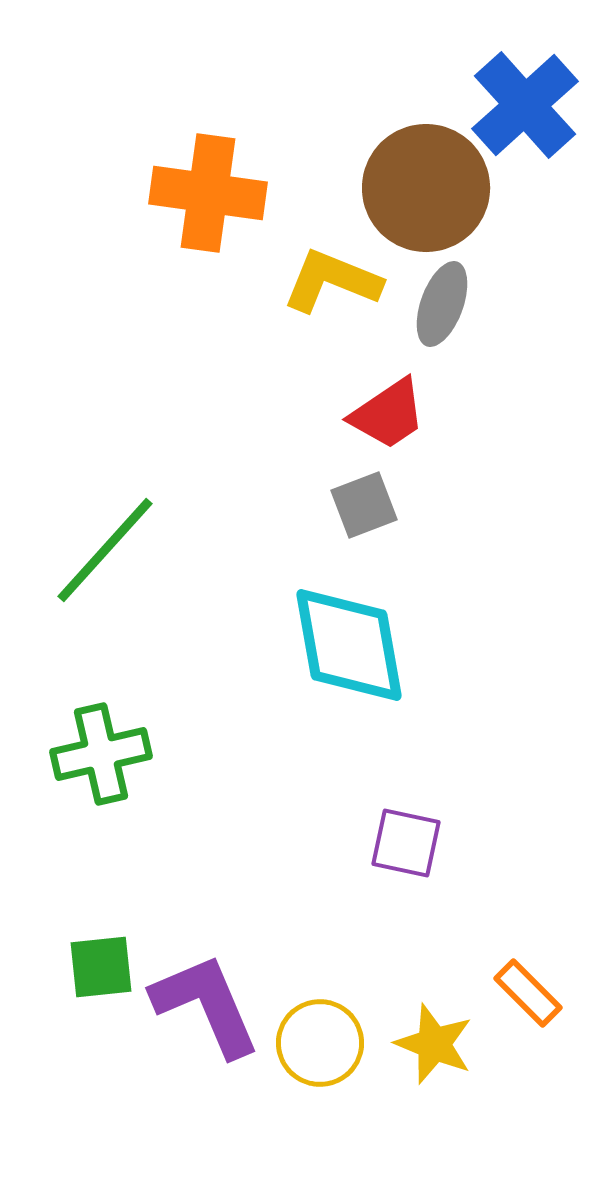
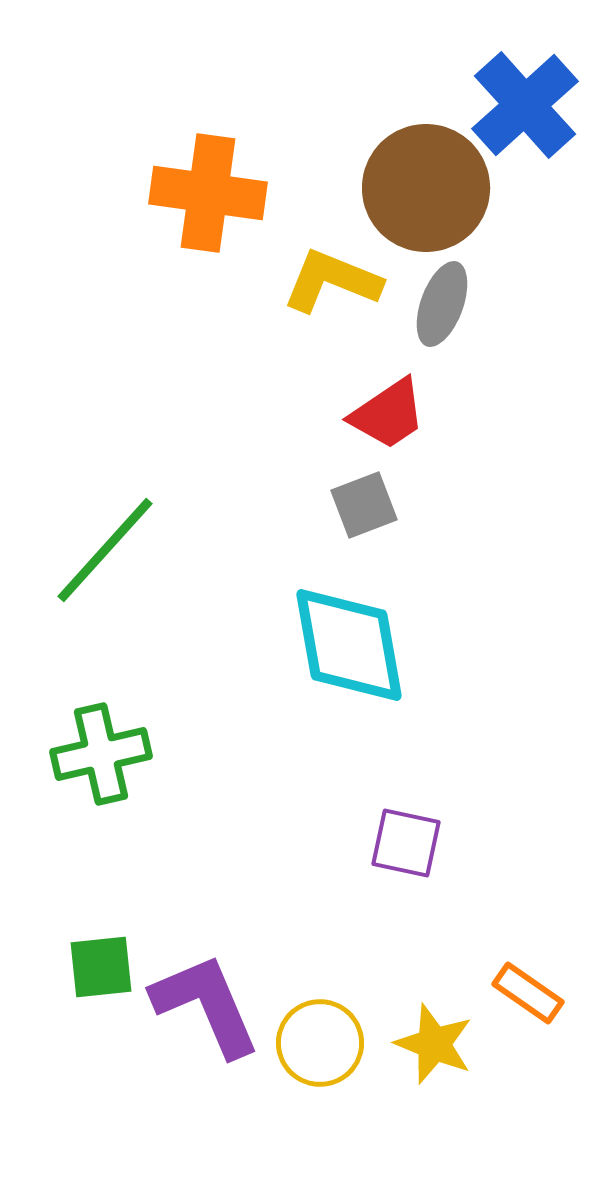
orange rectangle: rotated 10 degrees counterclockwise
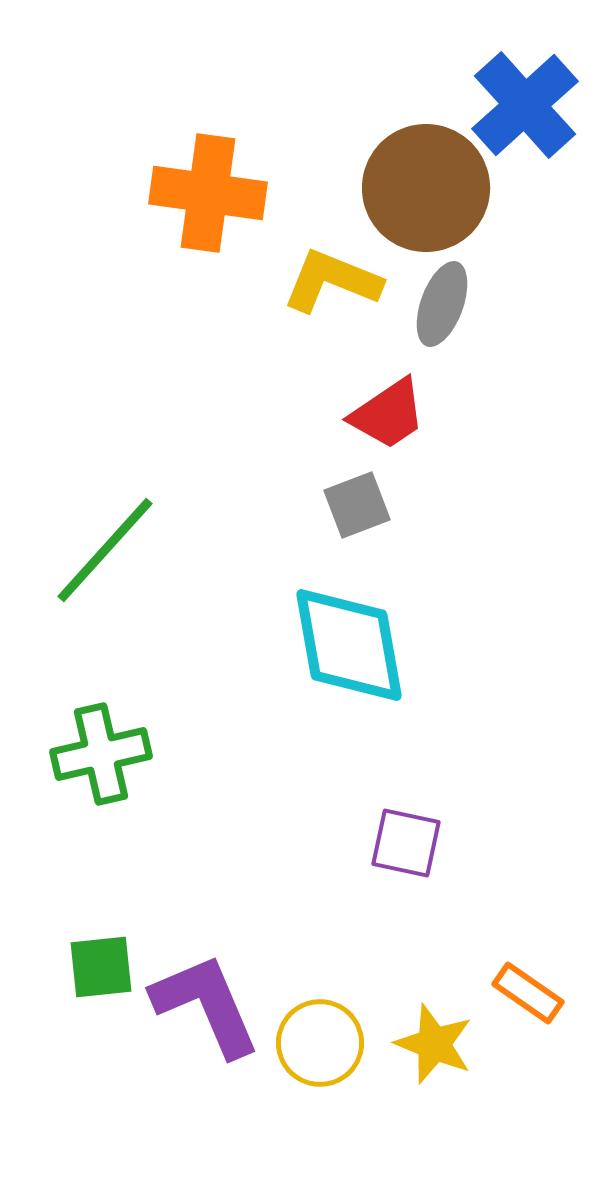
gray square: moved 7 px left
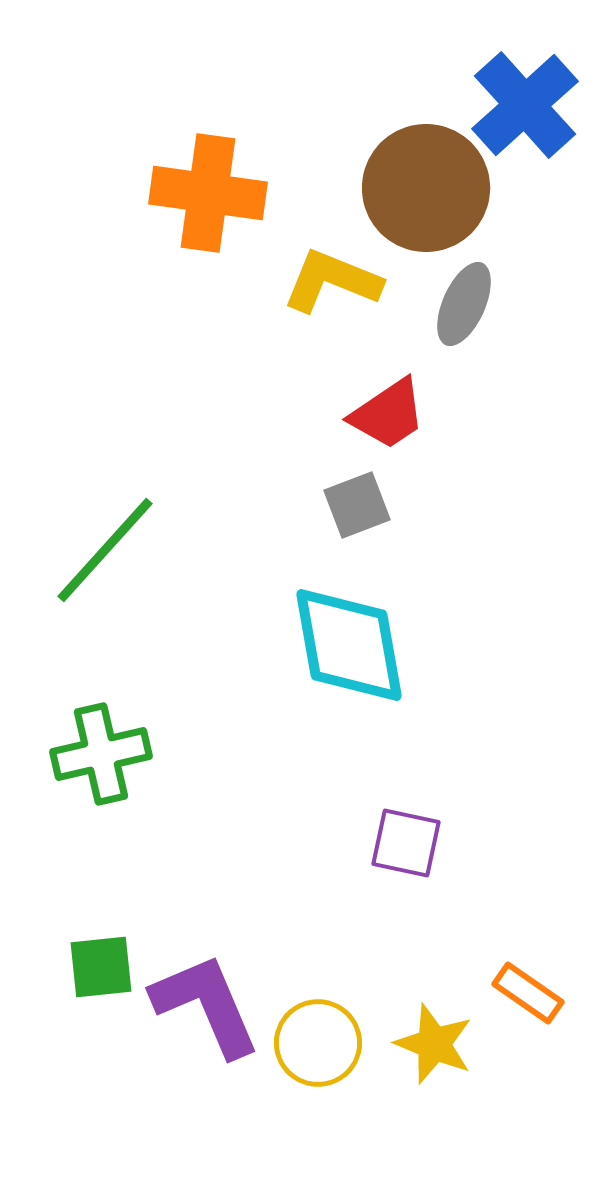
gray ellipse: moved 22 px right; rotated 4 degrees clockwise
yellow circle: moved 2 px left
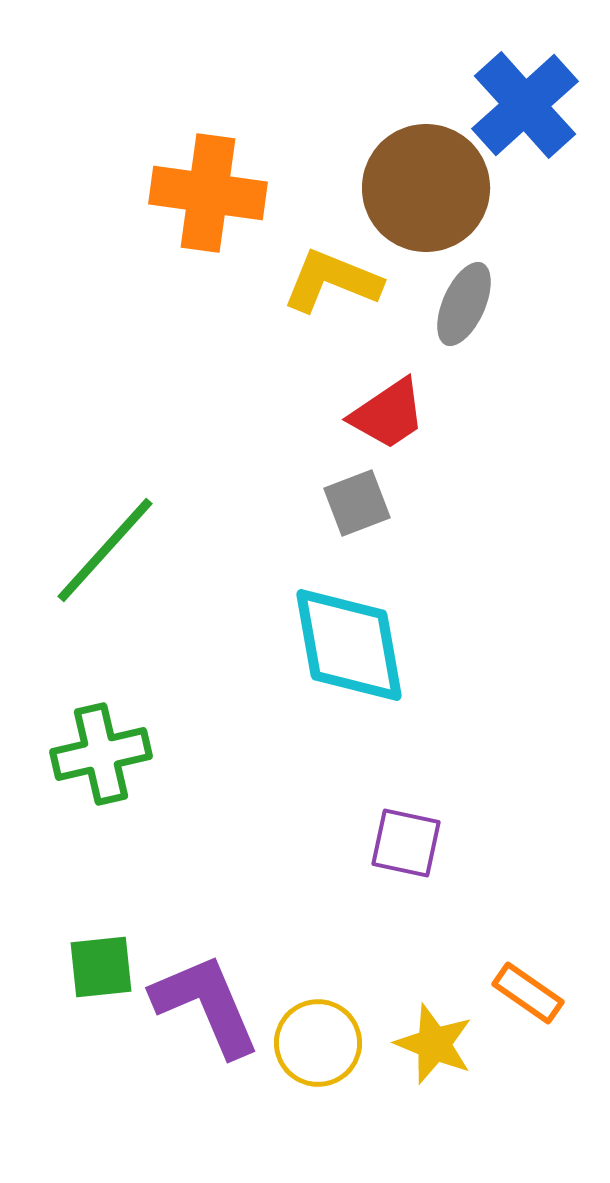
gray square: moved 2 px up
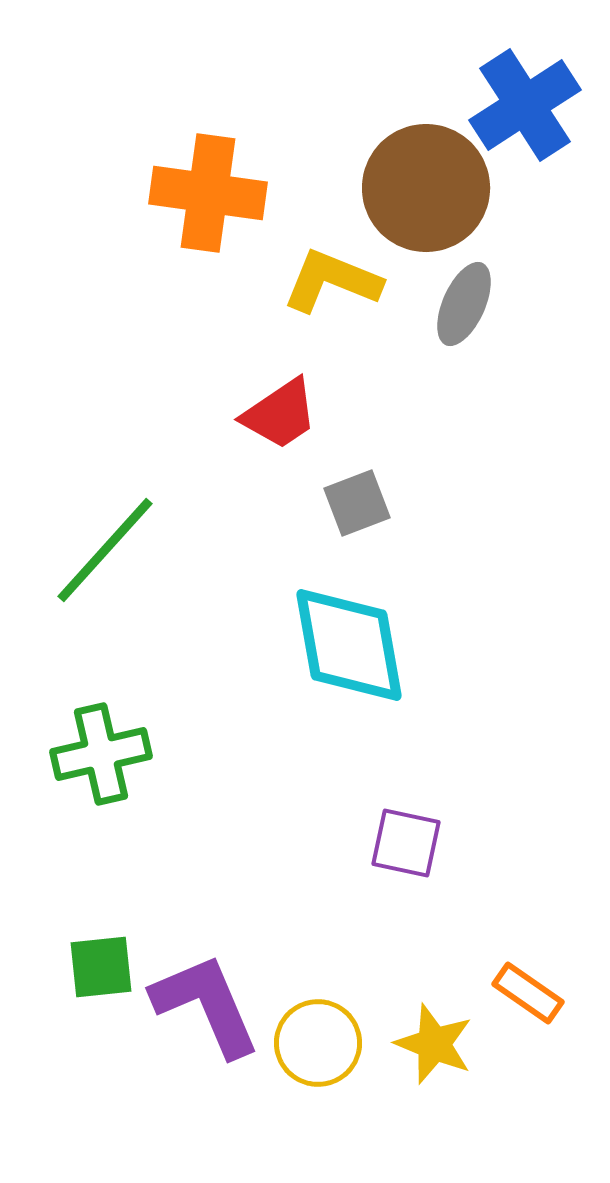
blue cross: rotated 9 degrees clockwise
red trapezoid: moved 108 px left
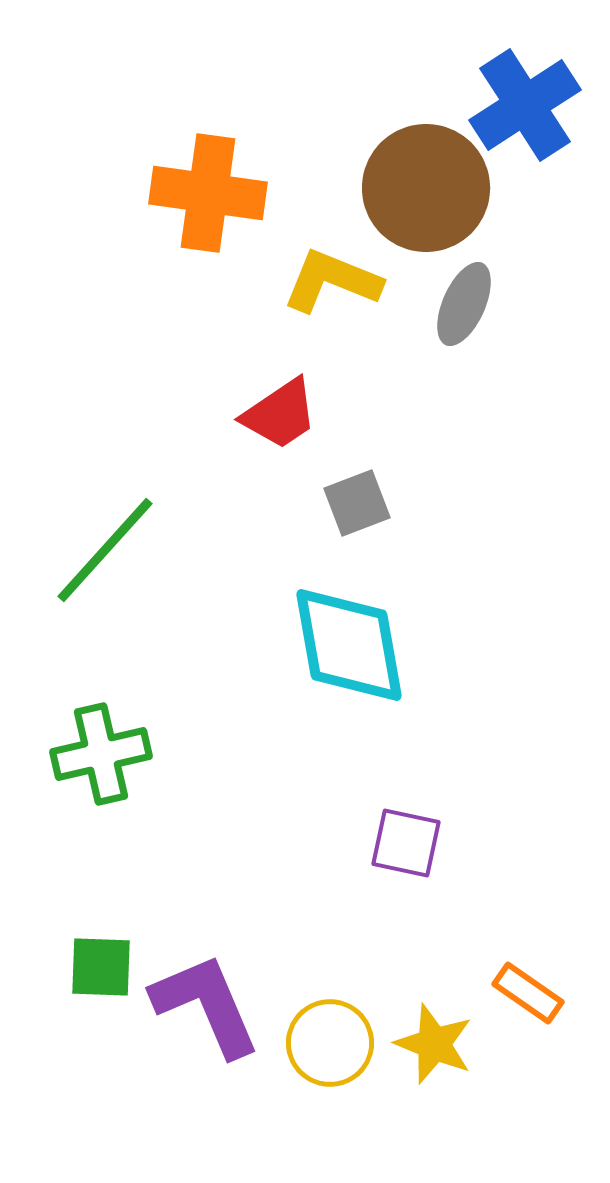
green square: rotated 8 degrees clockwise
yellow circle: moved 12 px right
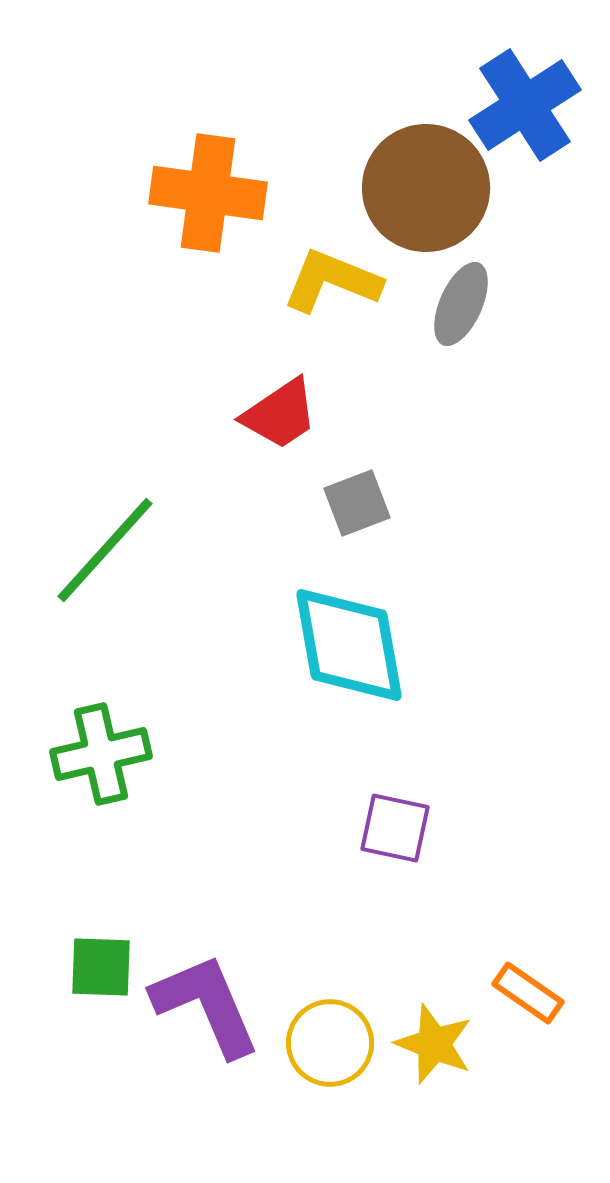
gray ellipse: moved 3 px left
purple square: moved 11 px left, 15 px up
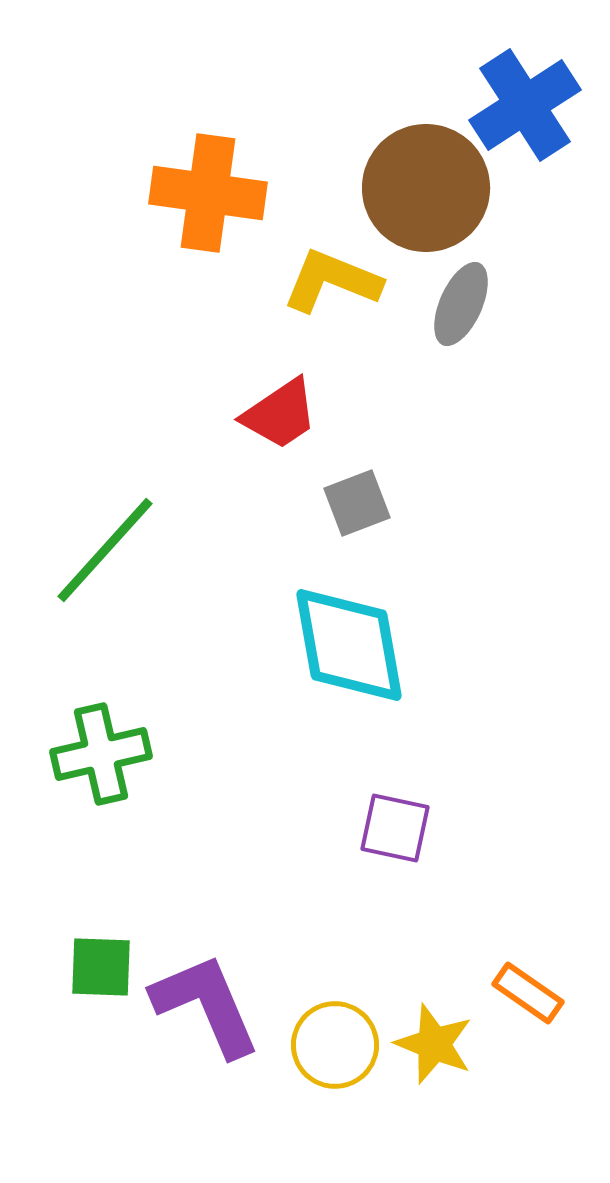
yellow circle: moved 5 px right, 2 px down
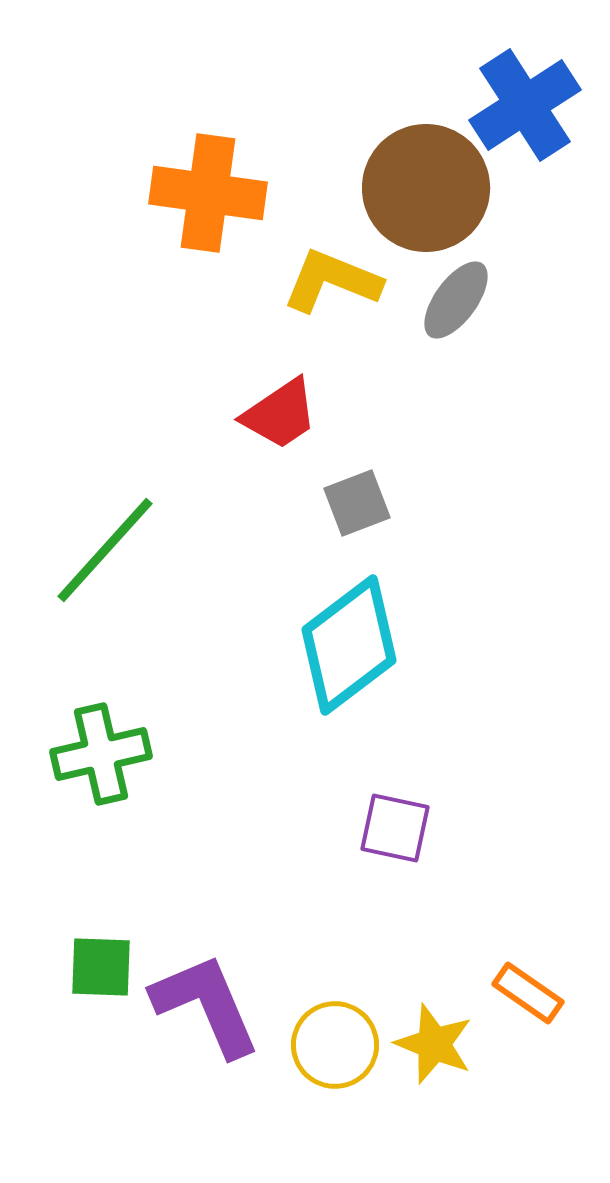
gray ellipse: moved 5 px left, 4 px up; rotated 12 degrees clockwise
cyan diamond: rotated 63 degrees clockwise
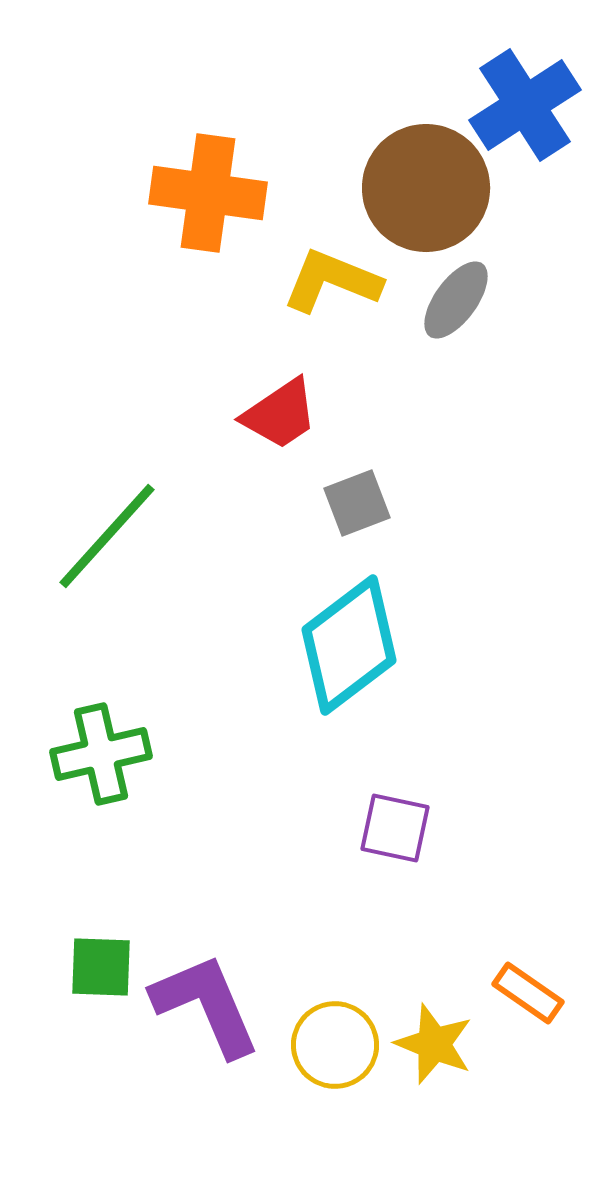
green line: moved 2 px right, 14 px up
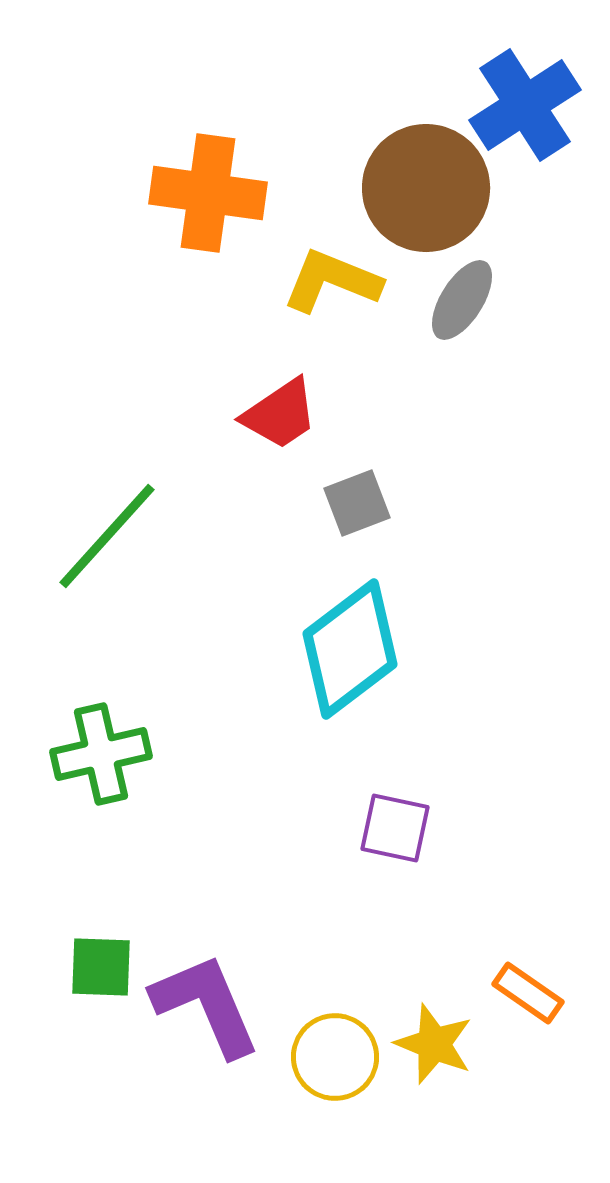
gray ellipse: moved 6 px right; rotated 4 degrees counterclockwise
cyan diamond: moved 1 px right, 4 px down
yellow circle: moved 12 px down
